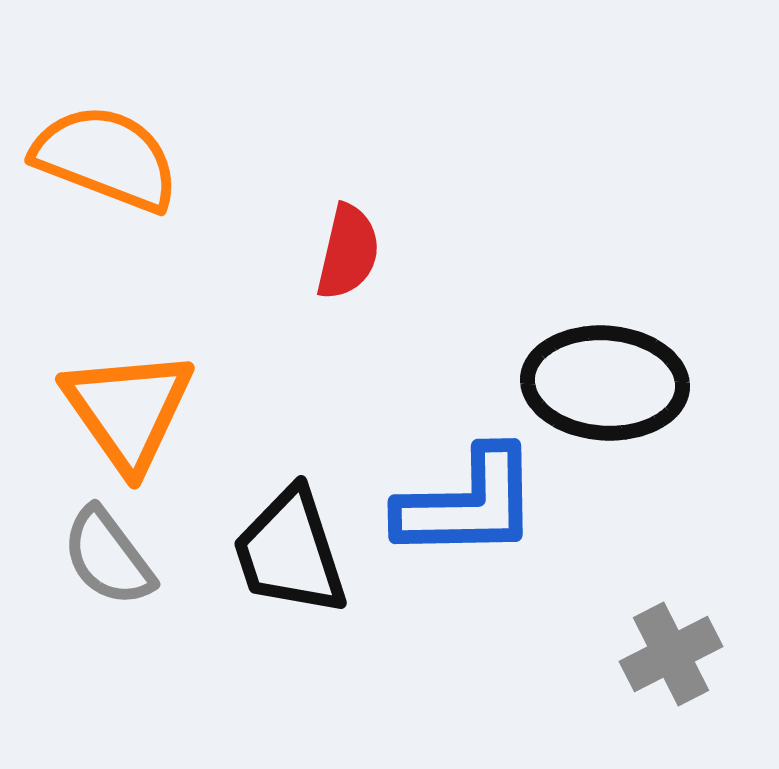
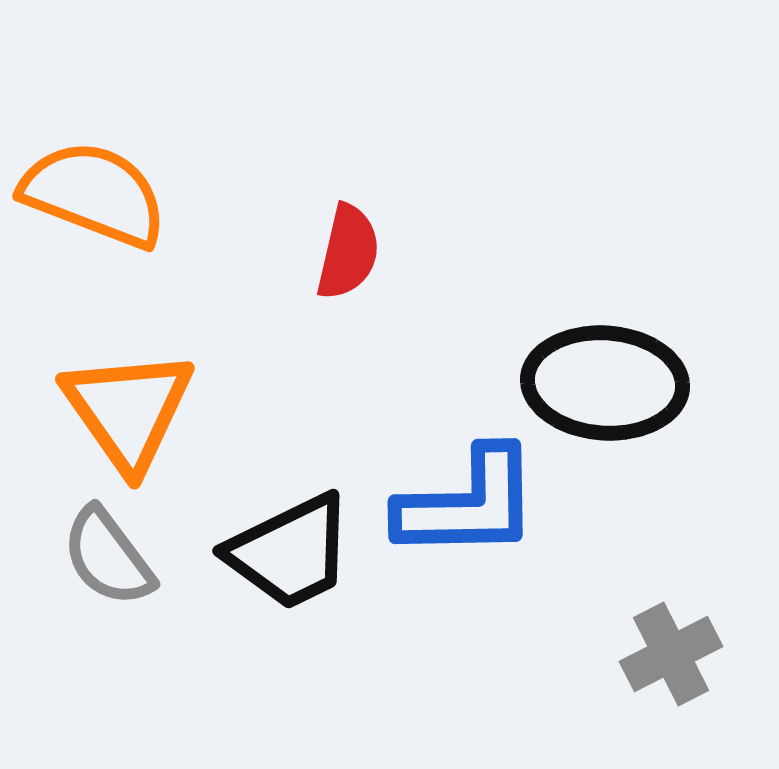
orange semicircle: moved 12 px left, 36 px down
black trapezoid: rotated 98 degrees counterclockwise
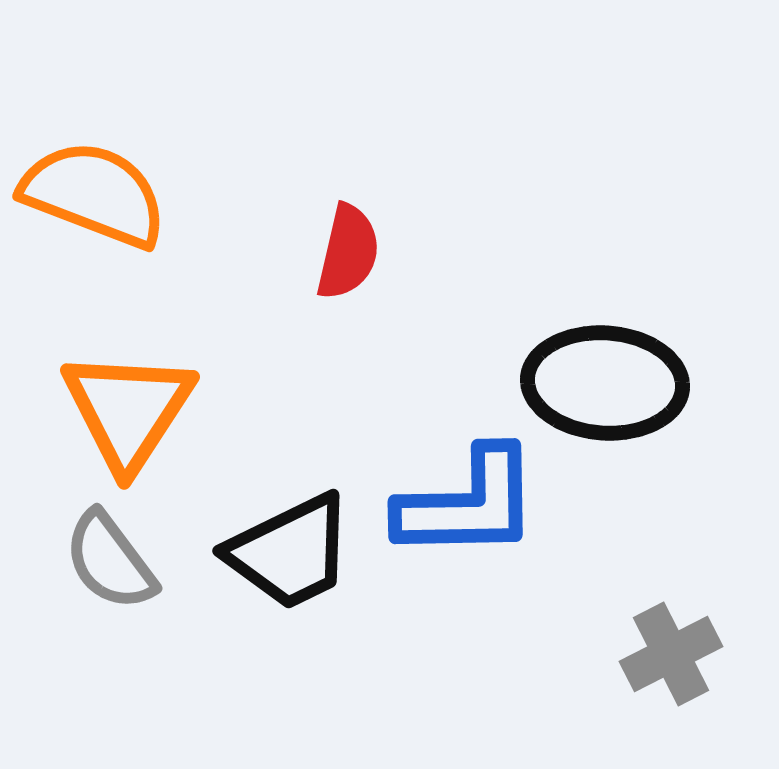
orange triangle: rotated 8 degrees clockwise
gray semicircle: moved 2 px right, 4 px down
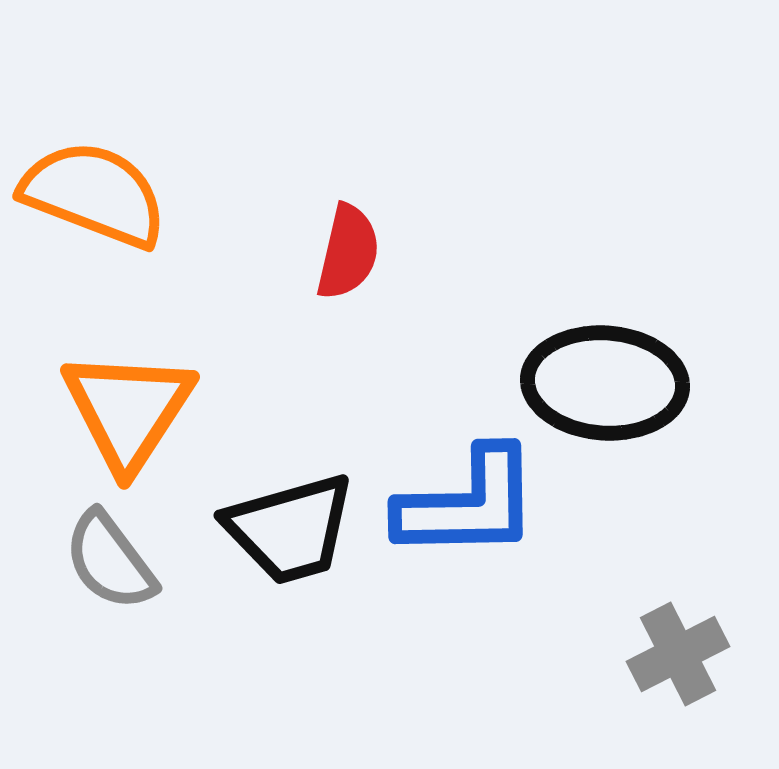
black trapezoid: moved 23 px up; rotated 10 degrees clockwise
gray cross: moved 7 px right
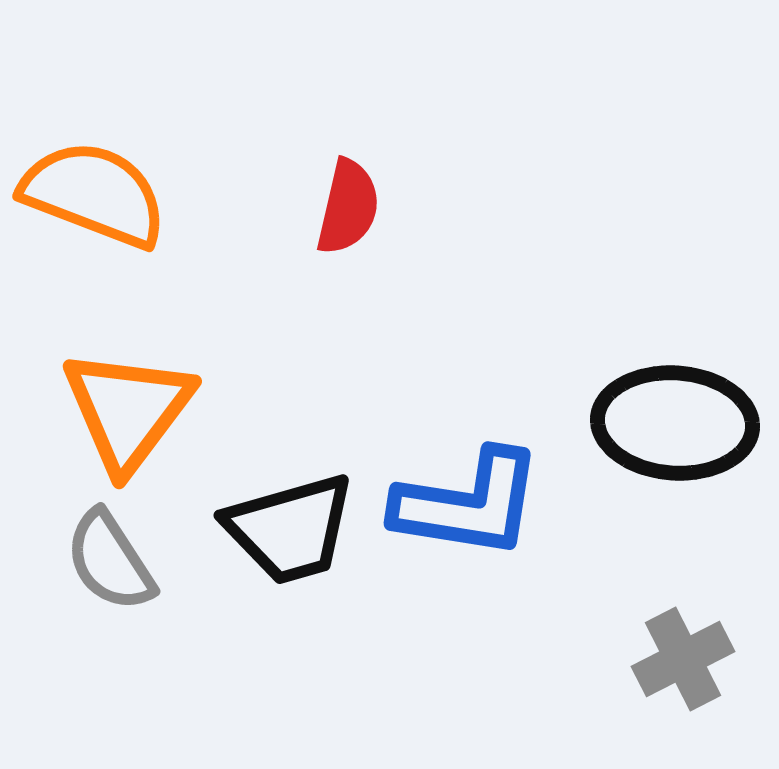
red semicircle: moved 45 px up
black ellipse: moved 70 px right, 40 px down
orange triangle: rotated 4 degrees clockwise
blue L-shape: rotated 10 degrees clockwise
gray semicircle: rotated 4 degrees clockwise
gray cross: moved 5 px right, 5 px down
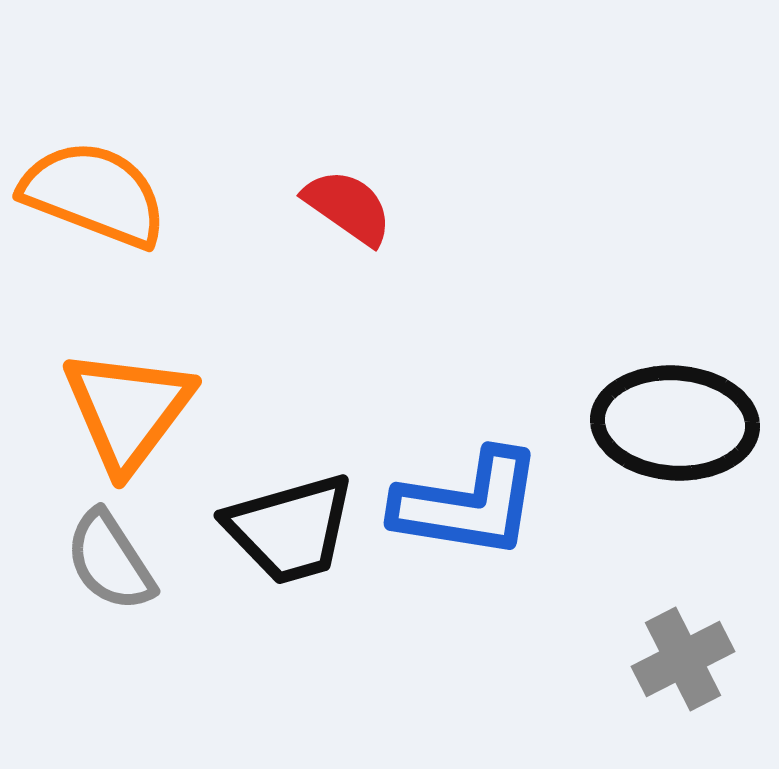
red semicircle: rotated 68 degrees counterclockwise
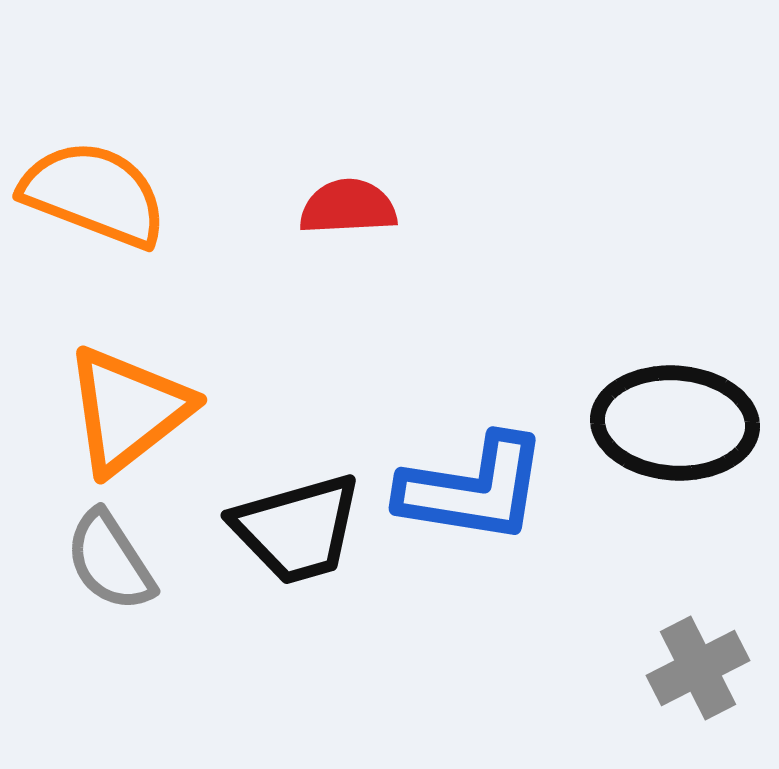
red semicircle: rotated 38 degrees counterclockwise
orange triangle: rotated 15 degrees clockwise
blue L-shape: moved 5 px right, 15 px up
black trapezoid: moved 7 px right
gray cross: moved 15 px right, 9 px down
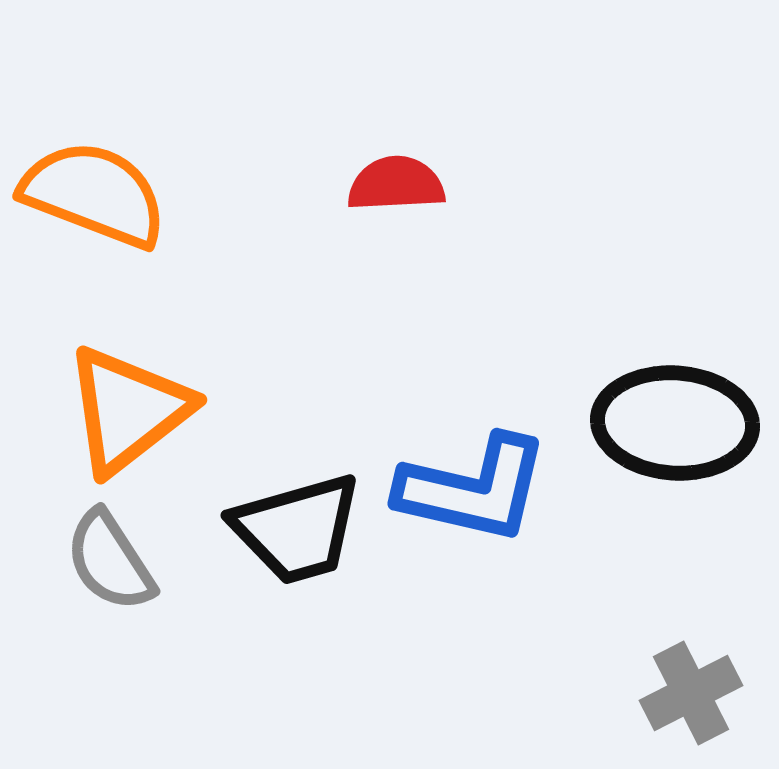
red semicircle: moved 48 px right, 23 px up
blue L-shape: rotated 4 degrees clockwise
gray cross: moved 7 px left, 25 px down
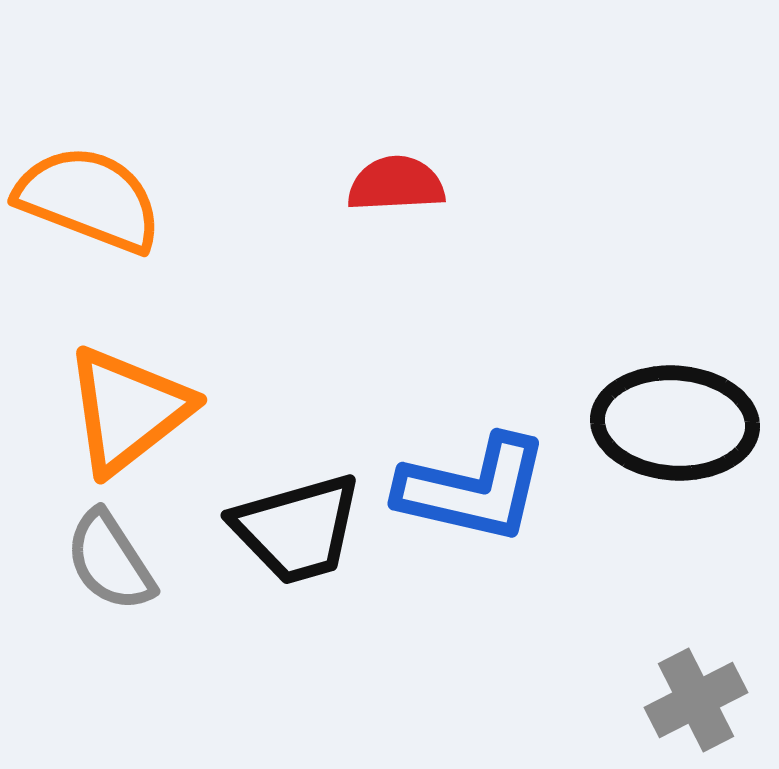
orange semicircle: moved 5 px left, 5 px down
gray cross: moved 5 px right, 7 px down
